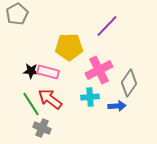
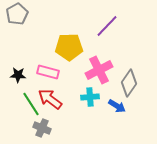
black star: moved 13 px left, 4 px down
blue arrow: rotated 36 degrees clockwise
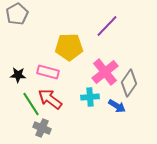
pink cross: moved 6 px right, 2 px down; rotated 12 degrees counterclockwise
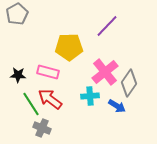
cyan cross: moved 1 px up
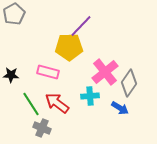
gray pentagon: moved 3 px left
purple line: moved 26 px left
black star: moved 7 px left
red arrow: moved 7 px right, 4 px down
blue arrow: moved 3 px right, 2 px down
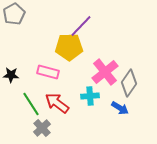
gray cross: rotated 24 degrees clockwise
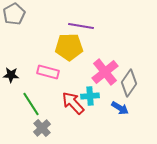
purple line: rotated 55 degrees clockwise
red arrow: moved 16 px right; rotated 10 degrees clockwise
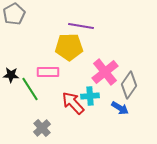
pink rectangle: rotated 15 degrees counterclockwise
gray diamond: moved 2 px down
green line: moved 1 px left, 15 px up
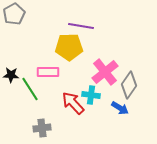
cyan cross: moved 1 px right, 1 px up; rotated 12 degrees clockwise
gray cross: rotated 36 degrees clockwise
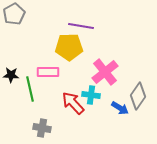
gray diamond: moved 9 px right, 11 px down
green line: rotated 20 degrees clockwise
gray cross: rotated 18 degrees clockwise
